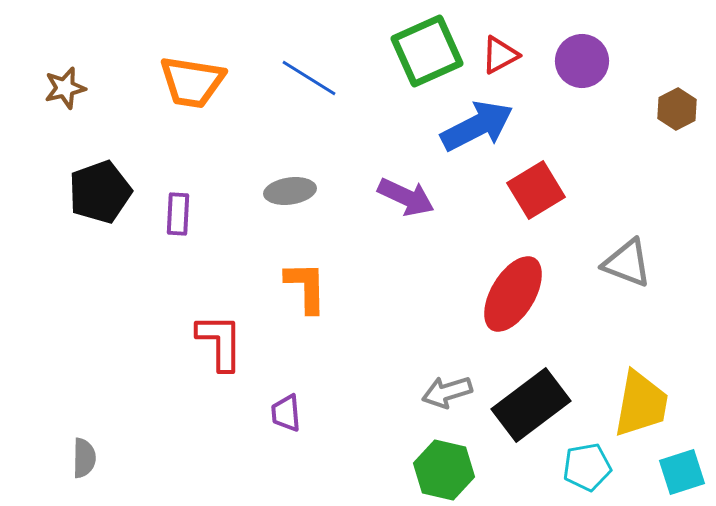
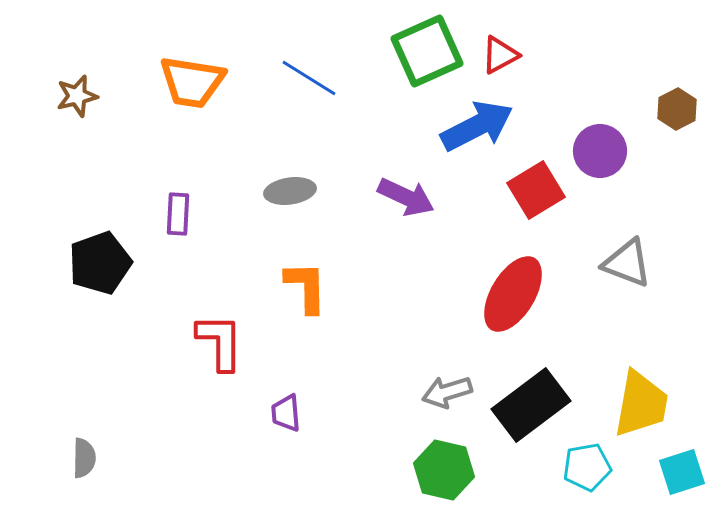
purple circle: moved 18 px right, 90 px down
brown star: moved 12 px right, 8 px down
black pentagon: moved 71 px down
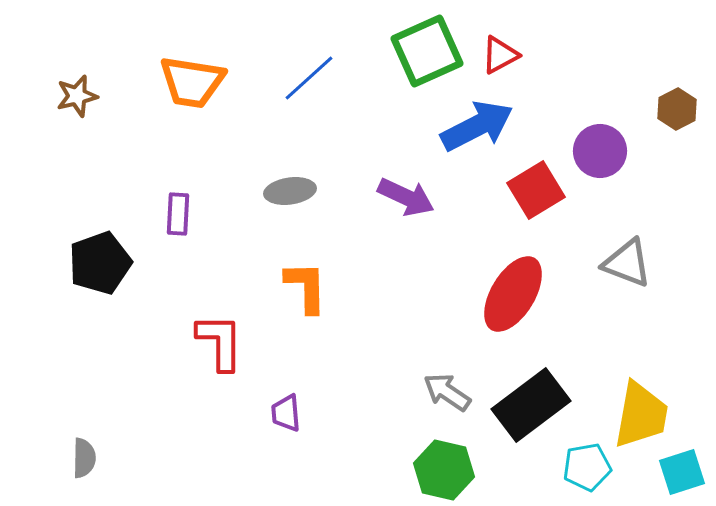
blue line: rotated 74 degrees counterclockwise
gray arrow: rotated 51 degrees clockwise
yellow trapezoid: moved 11 px down
